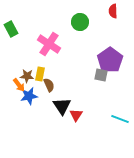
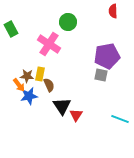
green circle: moved 12 px left
purple pentagon: moved 3 px left, 4 px up; rotated 25 degrees clockwise
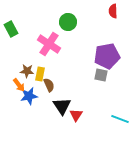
brown star: moved 5 px up
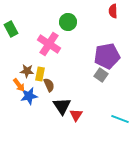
gray square: rotated 24 degrees clockwise
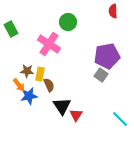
cyan line: rotated 24 degrees clockwise
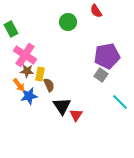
red semicircle: moved 17 px left; rotated 32 degrees counterclockwise
pink cross: moved 24 px left, 11 px down
cyan line: moved 17 px up
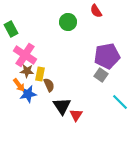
blue star: moved 1 px left, 2 px up
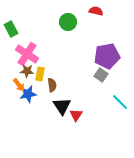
red semicircle: rotated 136 degrees clockwise
pink cross: moved 2 px right, 1 px up
brown semicircle: moved 3 px right; rotated 16 degrees clockwise
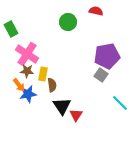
yellow rectangle: moved 3 px right
cyan line: moved 1 px down
